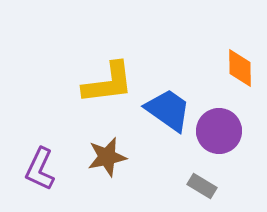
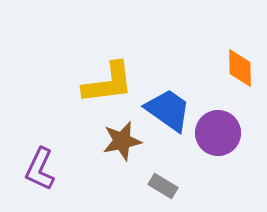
purple circle: moved 1 px left, 2 px down
brown star: moved 15 px right, 16 px up
gray rectangle: moved 39 px left
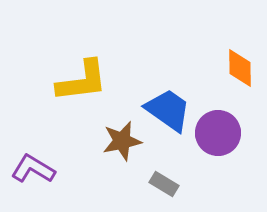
yellow L-shape: moved 26 px left, 2 px up
purple L-shape: moved 7 px left; rotated 96 degrees clockwise
gray rectangle: moved 1 px right, 2 px up
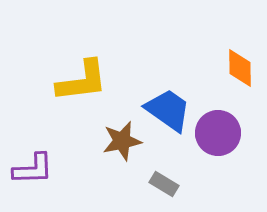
purple L-shape: rotated 147 degrees clockwise
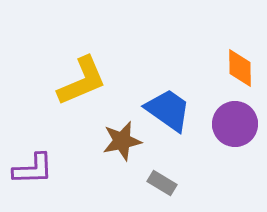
yellow L-shape: rotated 16 degrees counterclockwise
purple circle: moved 17 px right, 9 px up
gray rectangle: moved 2 px left, 1 px up
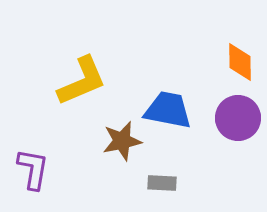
orange diamond: moved 6 px up
blue trapezoid: rotated 24 degrees counterclockwise
purple circle: moved 3 px right, 6 px up
purple L-shape: rotated 78 degrees counterclockwise
gray rectangle: rotated 28 degrees counterclockwise
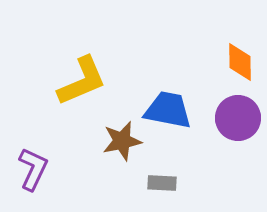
purple L-shape: rotated 15 degrees clockwise
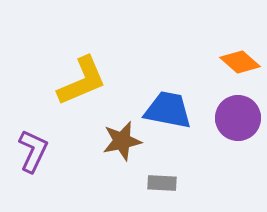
orange diamond: rotated 48 degrees counterclockwise
purple L-shape: moved 18 px up
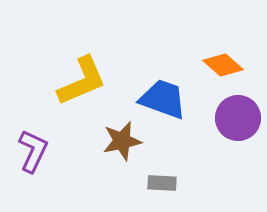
orange diamond: moved 17 px left, 3 px down
blue trapezoid: moved 5 px left, 11 px up; rotated 9 degrees clockwise
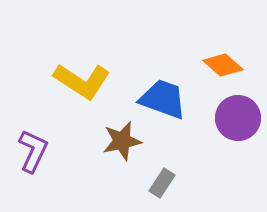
yellow L-shape: rotated 56 degrees clockwise
gray rectangle: rotated 60 degrees counterclockwise
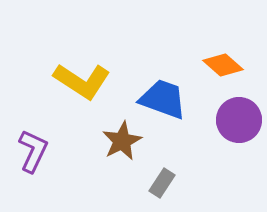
purple circle: moved 1 px right, 2 px down
brown star: rotated 15 degrees counterclockwise
